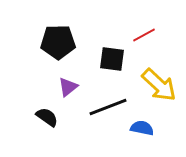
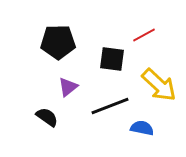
black line: moved 2 px right, 1 px up
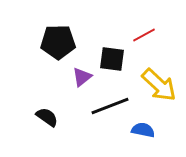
purple triangle: moved 14 px right, 10 px up
blue semicircle: moved 1 px right, 2 px down
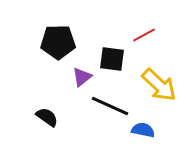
black line: rotated 45 degrees clockwise
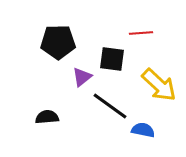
red line: moved 3 px left, 2 px up; rotated 25 degrees clockwise
black line: rotated 12 degrees clockwise
black semicircle: rotated 40 degrees counterclockwise
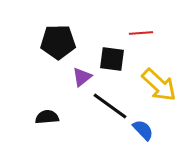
blue semicircle: rotated 35 degrees clockwise
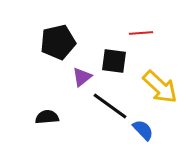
black pentagon: rotated 12 degrees counterclockwise
black square: moved 2 px right, 2 px down
yellow arrow: moved 1 px right, 2 px down
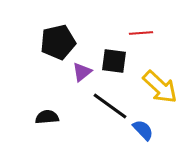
purple triangle: moved 5 px up
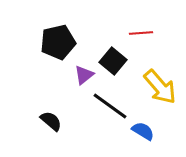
black square: moved 1 px left; rotated 32 degrees clockwise
purple triangle: moved 2 px right, 3 px down
yellow arrow: rotated 6 degrees clockwise
black semicircle: moved 4 px right, 4 px down; rotated 45 degrees clockwise
blue semicircle: moved 1 px down; rotated 15 degrees counterclockwise
